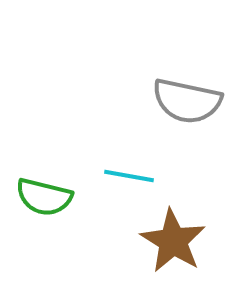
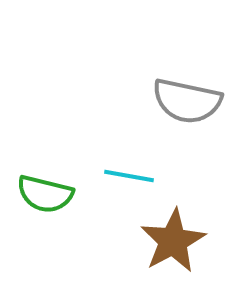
green semicircle: moved 1 px right, 3 px up
brown star: rotated 12 degrees clockwise
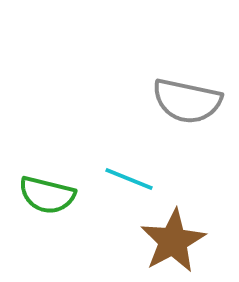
cyan line: moved 3 px down; rotated 12 degrees clockwise
green semicircle: moved 2 px right, 1 px down
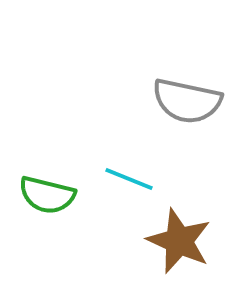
brown star: moved 6 px right; rotated 20 degrees counterclockwise
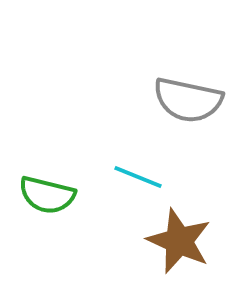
gray semicircle: moved 1 px right, 1 px up
cyan line: moved 9 px right, 2 px up
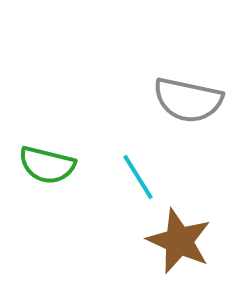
cyan line: rotated 36 degrees clockwise
green semicircle: moved 30 px up
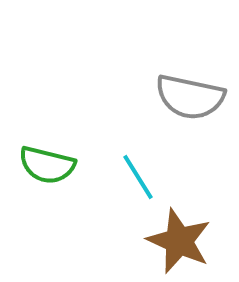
gray semicircle: moved 2 px right, 3 px up
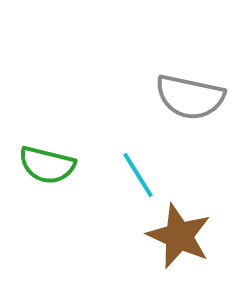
cyan line: moved 2 px up
brown star: moved 5 px up
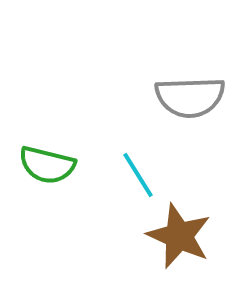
gray semicircle: rotated 14 degrees counterclockwise
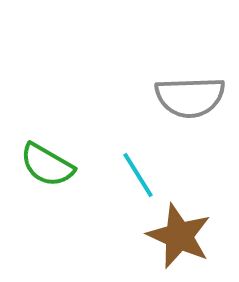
green semicircle: rotated 16 degrees clockwise
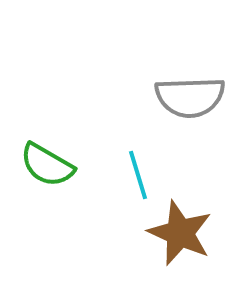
cyan line: rotated 15 degrees clockwise
brown star: moved 1 px right, 3 px up
